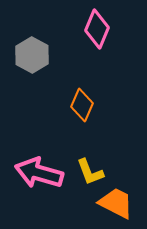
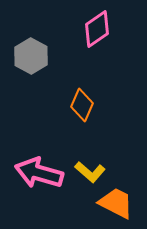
pink diamond: rotated 33 degrees clockwise
gray hexagon: moved 1 px left, 1 px down
yellow L-shape: rotated 28 degrees counterclockwise
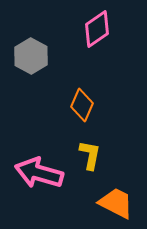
yellow L-shape: moved 17 px up; rotated 120 degrees counterclockwise
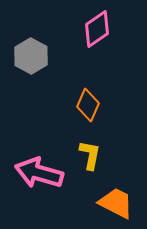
orange diamond: moved 6 px right
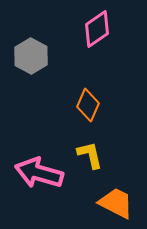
yellow L-shape: rotated 24 degrees counterclockwise
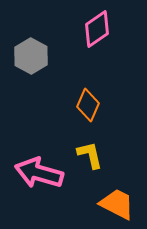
orange trapezoid: moved 1 px right, 1 px down
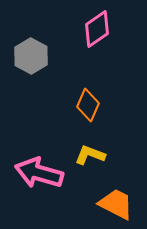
yellow L-shape: rotated 56 degrees counterclockwise
orange trapezoid: moved 1 px left
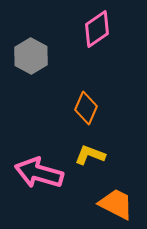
orange diamond: moved 2 px left, 3 px down
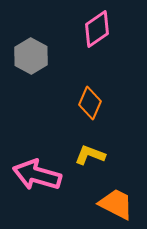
orange diamond: moved 4 px right, 5 px up
pink arrow: moved 2 px left, 2 px down
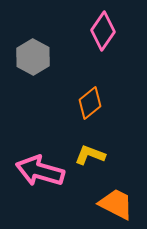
pink diamond: moved 6 px right, 2 px down; rotated 21 degrees counterclockwise
gray hexagon: moved 2 px right, 1 px down
orange diamond: rotated 28 degrees clockwise
pink arrow: moved 3 px right, 4 px up
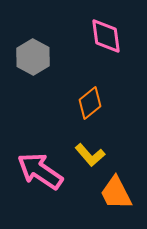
pink diamond: moved 3 px right, 5 px down; rotated 42 degrees counterclockwise
yellow L-shape: rotated 152 degrees counterclockwise
pink arrow: rotated 18 degrees clockwise
orange trapezoid: moved 11 px up; rotated 144 degrees counterclockwise
